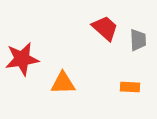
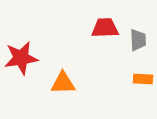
red trapezoid: rotated 44 degrees counterclockwise
red star: moved 1 px left, 1 px up
orange rectangle: moved 13 px right, 8 px up
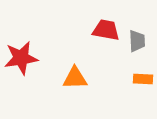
red trapezoid: moved 1 px right, 2 px down; rotated 12 degrees clockwise
gray trapezoid: moved 1 px left, 1 px down
orange triangle: moved 12 px right, 5 px up
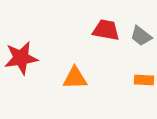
gray trapezoid: moved 4 px right, 5 px up; rotated 130 degrees clockwise
orange rectangle: moved 1 px right, 1 px down
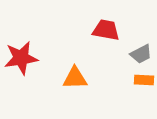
gray trapezoid: moved 18 px down; rotated 65 degrees counterclockwise
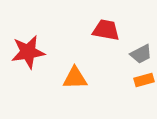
red star: moved 7 px right, 6 px up
orange rectangle: rotated 18 degrees counterclockwise
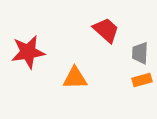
red trapezoid: rotated 32 degrees clockwise
gray trapezoid: moved 1 px left, 1 px up; rotated 120 degrees clockwise
orange rectangle: moved 2 px left
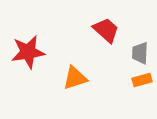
orange triangle: rotated 16 degrees counterclockwise
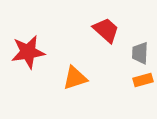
orange rectangle: moved 1 px right
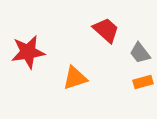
gray trapezoid: rotated 40 degrees counterclockwise
orange rectangle: moved 2 px down
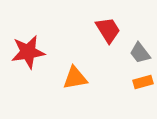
red trapezoid: moved 2 px right; rotated 16 degrees clockwise
orange triangle: rotated 8 degrees clockwise
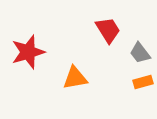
red star: rotated 8 degrees counterclockwise
